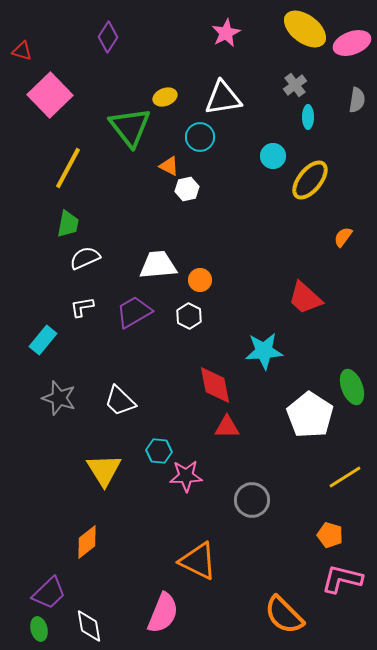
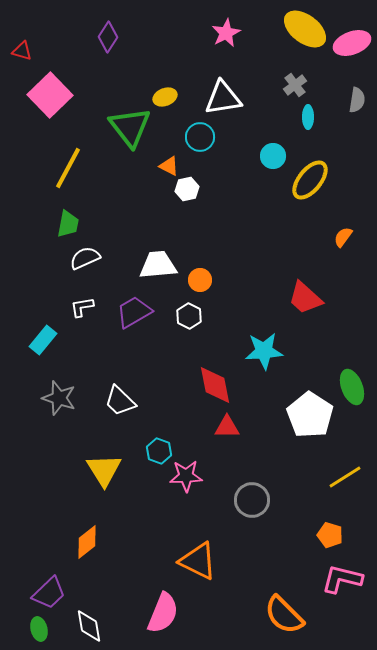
cyan hexagon at (159, 451): rotated 15 degrees clockwise
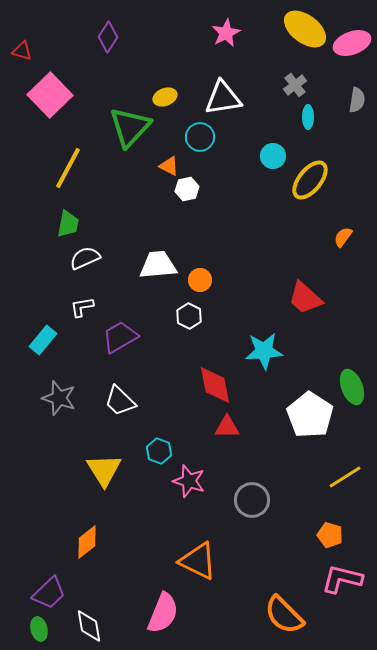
green triangle at (130, 127): rotated 21 degrees clockwise
purple trapezoid at (134, 312): moved 14 px left, 25 px down
pink star at (186, 476): moved 3 px right, 5 px down; rotated 20 degrees clockwise
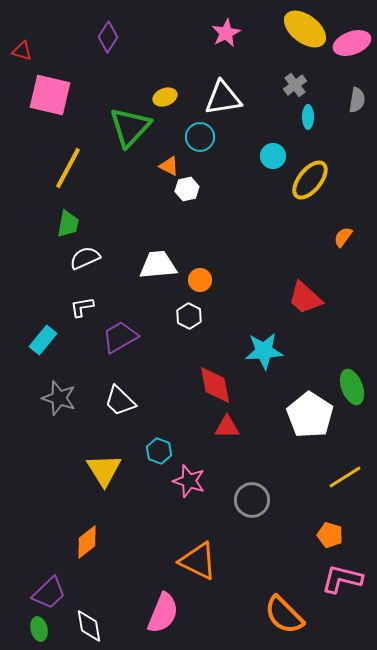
pink square at (50, 95): rotated 33 degrees counterclockwise
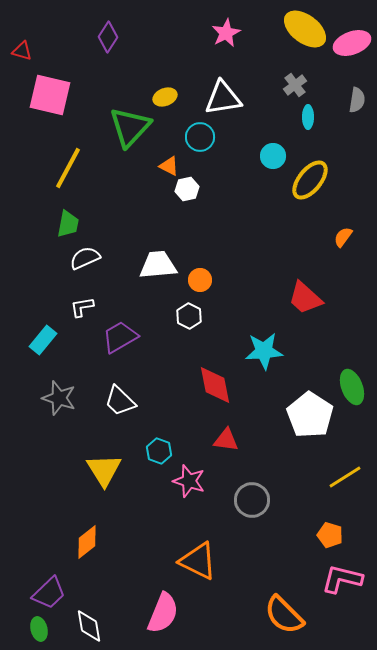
red triangle at (227, 427): moved 1 px left, 13 px down; rotated 8 degrees clockwise
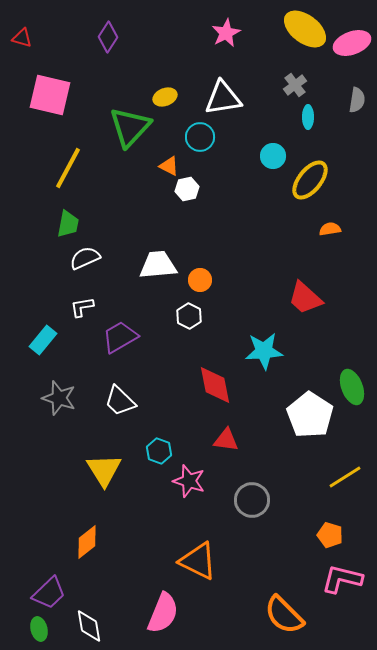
red triangle at (22, 51): moved 13 px up
orange semicircle at (343, 237): moved 13 px left, 8 px up; rotated 45 degrees clockwise
